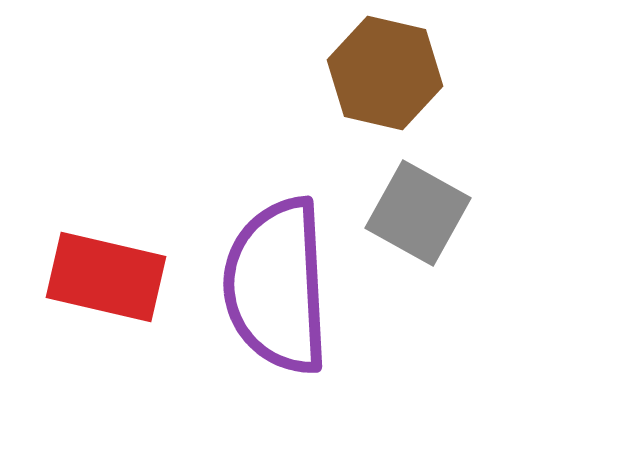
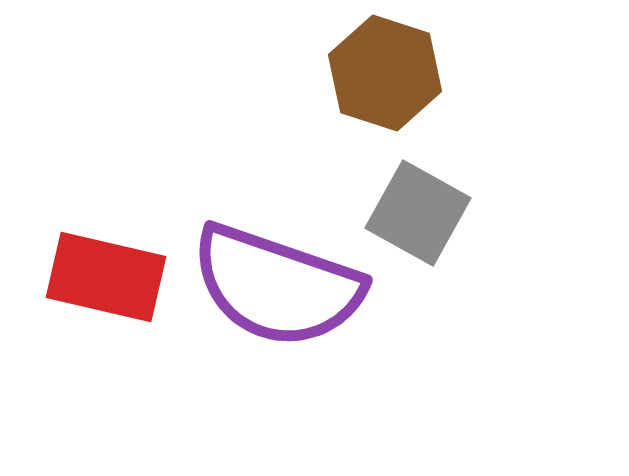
brown hexagon: rotated 5 degrees clockwise
purple semicircle: rotated 68 degrees counterclockwise
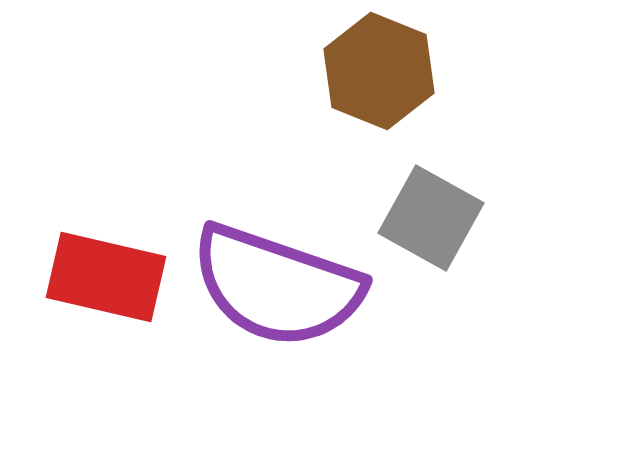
brown hexagon: moved 6 px left, 2 px up; rotated 4 degrees clockwise
gray square: moved 13 px right, 5 px down
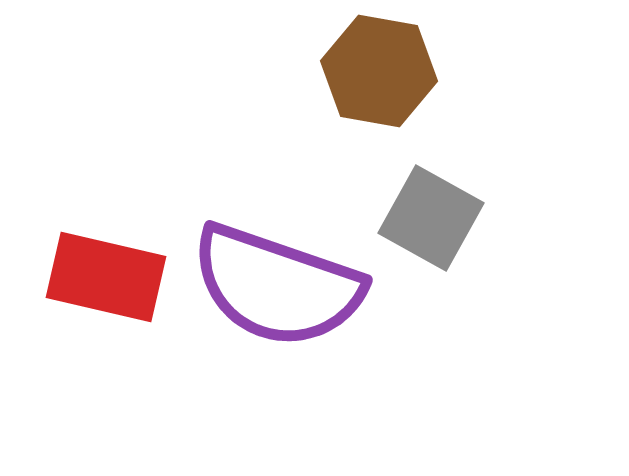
brown hexagon: rotated 12 degrees counterclockwise
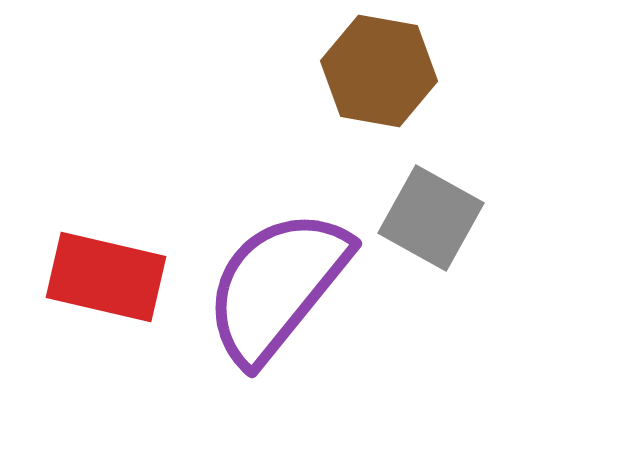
purple semicircle: rotated 110 degrees clockwise
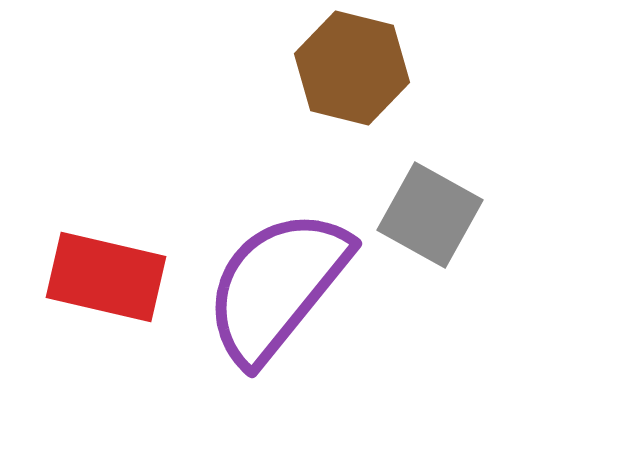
brown hexagon: moved 27 px left, 3 px up; rotated 4 degrees clockwise
gray square: moved 1 px left, 3 px up
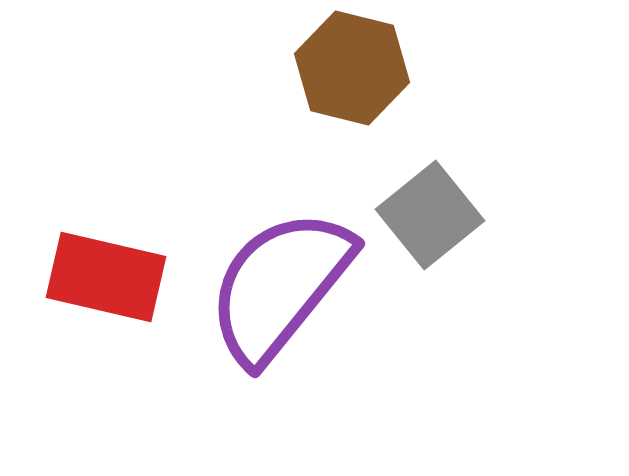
gray square: rotated 22 degrees clockwise
purple semicircle: moved 3 px right
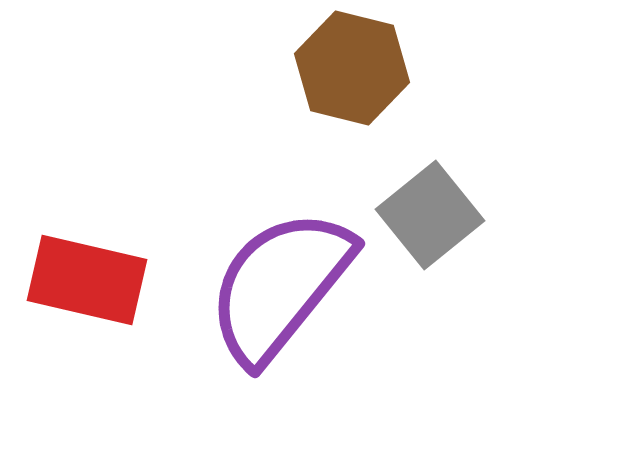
red rectangle: moved 19 px left, 3 px down
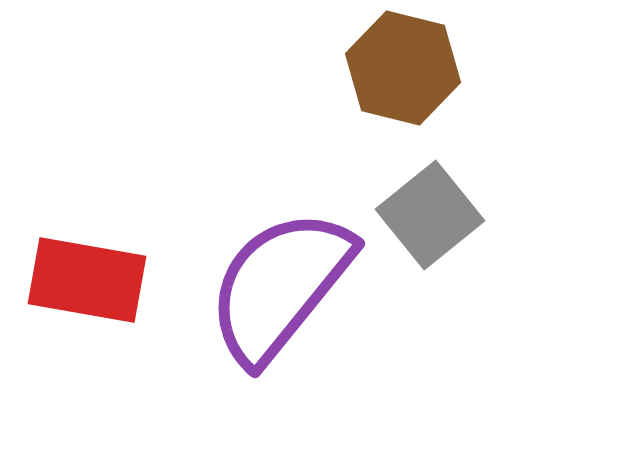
brown hexagon: moved 51 px right
red rectangle: rotated 3 degrees counterclockwise
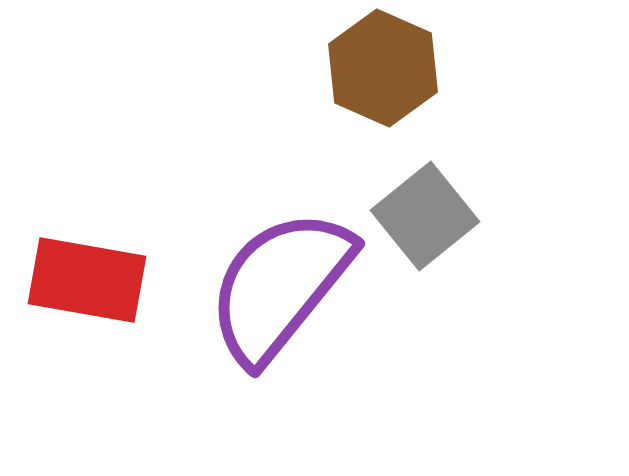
brown hexagon: moved 20 px left; rotated 10 degrees clockwise
gray square: moved 5 px left, 1 px down
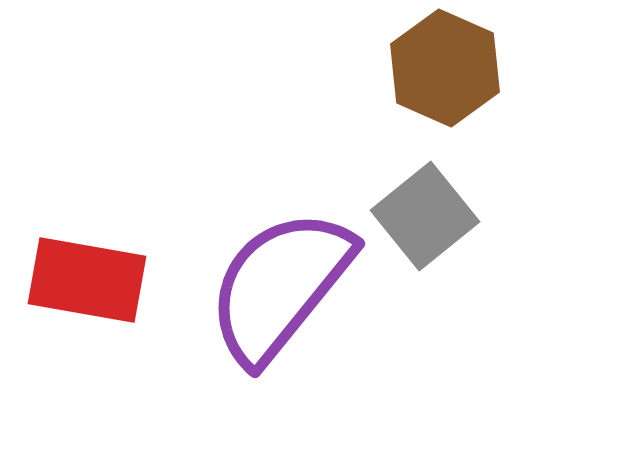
brown hexagon: moved 62 px right
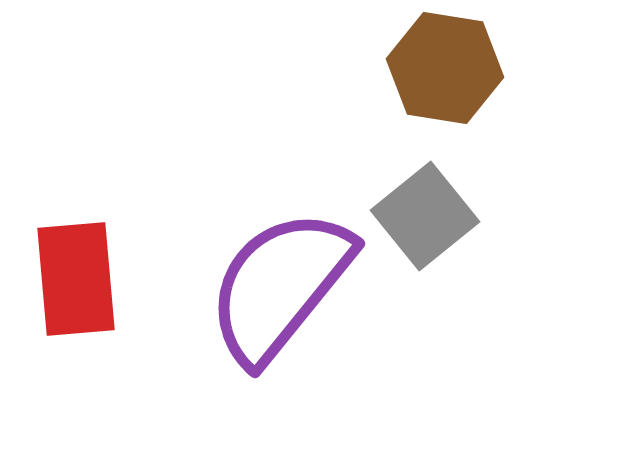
brown hexagon: rotated 15 degrees counterclockwise
red rectangle: moved 11 px left, 1 px up; rotated 75 degrees clockwise
